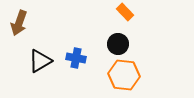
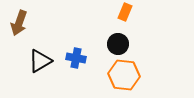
orange rectangle: rotated 66 degrees clockwise
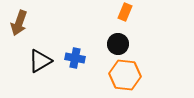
blue cross: moved 1 px left
orange hexagon: moved 1 px right
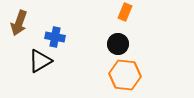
blue cross: moved 20 px left, 21 px up
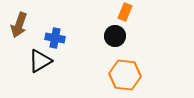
brown arrow: moved 2 px down
blue cross: moved 1 px down
black circle: moved 3 px left, 8 px up
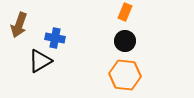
black circle: moved 10 px right, 5 px down
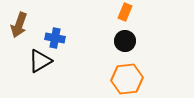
orange hexagon: moved 2 px right, 4 px down; rotated 12 degrees counterclockwise
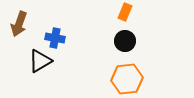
brown arrow: moved 1 px up
